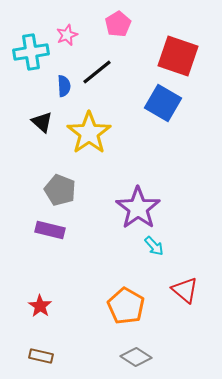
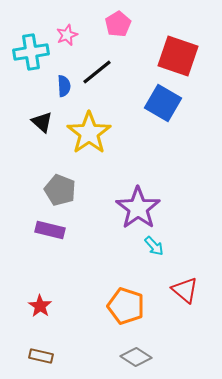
orange pentagon: rotated 12 degrees counterclockwise
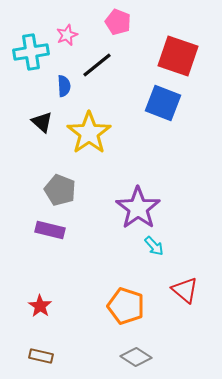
pink pentagon: moved 2 px up; rotated 20 degrees counterclockwise
black line: moved 7 px up
blue square: rotated 9 degrees counterclockwise
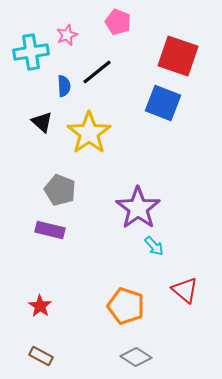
black line: moved 7 px down
brown rectangle: rotated 15 degrees clockwise
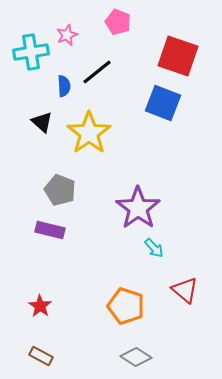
cyan arrow: moved 2 px down
